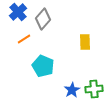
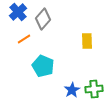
yellow rectangle: moved 2 px right, 1 px up
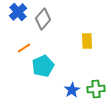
orange line: moved 9 px down
cyan pentagon: rotated 25 degrees clockwise
green cross: moved 2 px right
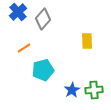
cyan pentagon: moved 4 px down; rotated 10 degrees clockwise
green cross: moved 2 px left, 1 px down
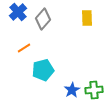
yellow rectangle: moved 23 px up
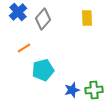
blue star: rotated 14 degrees clockwise
